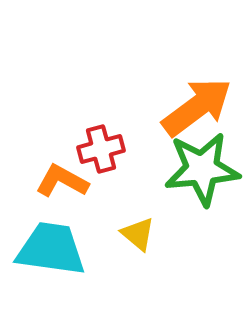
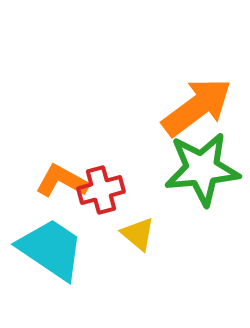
red cross: moved 41 px down
cyan trapezoid: rotated 26 degrees clockwise
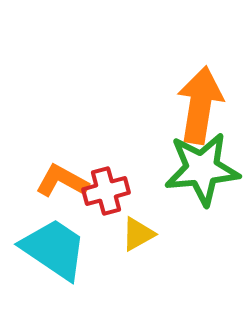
orange arrow: moved 3 px right, 2 px up; rotated 44 degrees counterclockwise
red cross: moved 5 px right, 1 px down
yellow triangle: rotated 51 degrees clockwise
cyan trapezoid: moved 3 px right
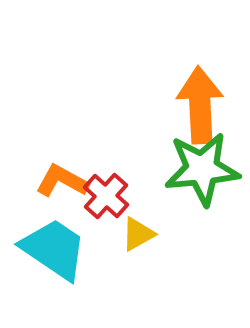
orange arrow: rotated 12 degrees counterclockwise
red cross: moved 5 px down; rotated 33 degrees counterclockwise
